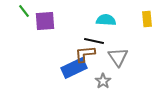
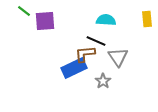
green line: rotated 16 degrees counterclockwise
black line: moved 2 px right; rotated 12 degrees clockwise
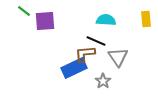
yellow rectangle: moved 1 px left
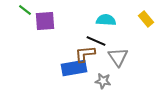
green line: moved 1 px right, 1 px up
yellow rectangle: rotated 35 degrees counterclockwise
blue rectangle: rotated 15 degrees clockwise
gray star: rotated 28 degrees counterclockwise
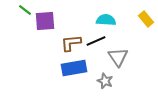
black line: rotated 48 degrees counterclockwise
brown L-shape: moved 14 px left, 11 px up
gray star: moved 2 px right; rotated 14 degrees clockwise
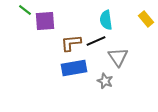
cyan semicircle: rotated 102 degrees counterclockwise
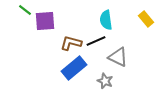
brown L-shape: rotated 20 degrees clockwise
gray triangle: rotated 30 degrees counterclockwise
blue rectangle: rotated 30 degrees counterclockwise
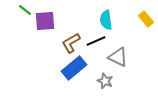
brown L-shape: rotated 45 degrees counterclockwise
